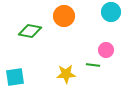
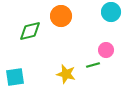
orange circle: moved 3 px left
green diamond: rotated 25 degrees counterclockwise
green line: rotated 24 degrees counterclockwise
yellow star: rotated 18 degrees clockwise
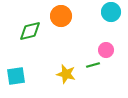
cyan square: moved 1 px right, 1 px up
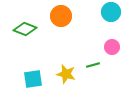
green diamond: moved 5 px left, 2 px up; rotated 35 degrees clockwise
pink circle: moved 6 px right, 3 px up
cyan square: moved 17 px right, 3 px down
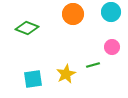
orange circle: moved 12 px right, 2 px up
green diamond: moved 2 px right, 1 px up
yellow star: rotated 30 degrees clockwise
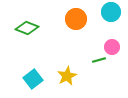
orange circle: moved 3 px right, 5 px down
green line: moved 6 px right, 5 px up
yellow star: moved 1 px right, 2 px down
cyan square: rotated 30 degrees counterclockwise
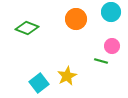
pink circle: moved 1 px up
green line: moved 2 px right, 1 px down; rotated 32 degrees clockwise
cyan square: moved 6 px right, 4 px down
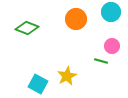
cyan square: moved 1 px left, 1 px down; rotated 24 degrees counterclockwise
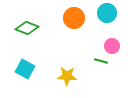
cyan circle: moved 4 px left, 1 px down
orange circle: moved 2 px left, 1 px up
yellow star: rotated 30 degrees clockwise
cyan square: moved 13 px left, 15 px up
